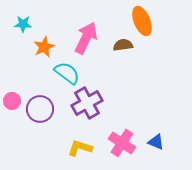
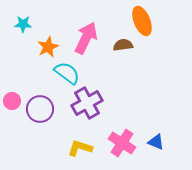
orange star: moved 4 px right
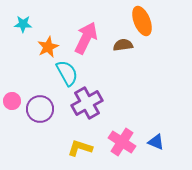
cyan semicircle: rotated 24 degrees clockwise
pink cross: moved 1 px up
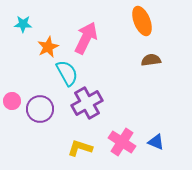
brown semicircle: moved 28 px right, 15 px down
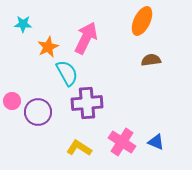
orange ellipse: rotated 48 degrees clockwise
purple cross: rotated 24 degrees clockwise
purple circle: moved 2 px left, 3 px down
yellow L-shape: moved 1 px left; rotated 15 degrees clockwise
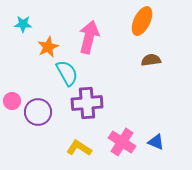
pink arrow: moved 3 px right, 1 px up; rotated 12 degrees counterclockwise
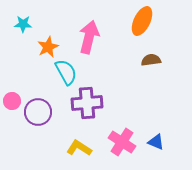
cyan semicircle: moved 1 px left, 1 px up
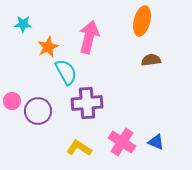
orange ellipse: rotated 12 degrees counterclockwise
purple circle: moved 1 px up
